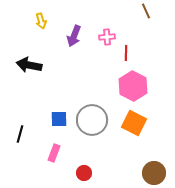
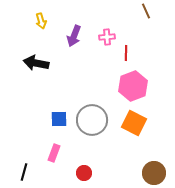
black arrow: moved 7 px right, 2 px up
pink hexagon: rotated 12 degrees clockwise
black line: moved 4 px right, 38 px down
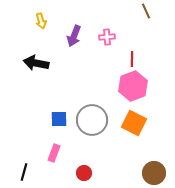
red line: moved 6 px right, 6 px down
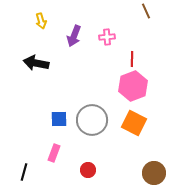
red circle: moved 4 px right, 3 px up
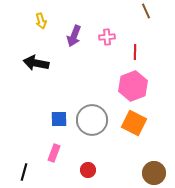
red line: moved 3 px right, 7 px up
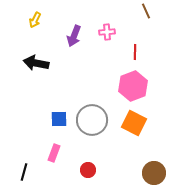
yellow arrow: moved 6 px left, 1 px up; rotated 42 degrees clockwise
pink cross: moved 5 px up
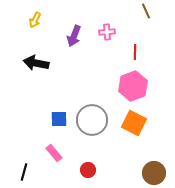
pink rectangle: rotated 60 degrees counterclockwise
